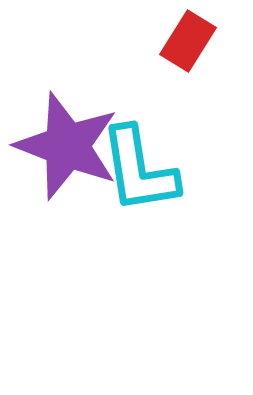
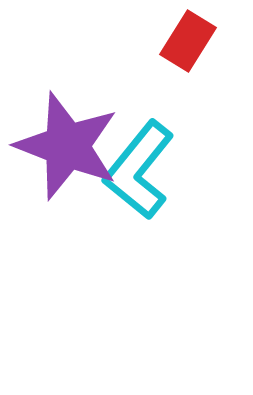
cyan L-shape: rotated 48 degrees clockwise
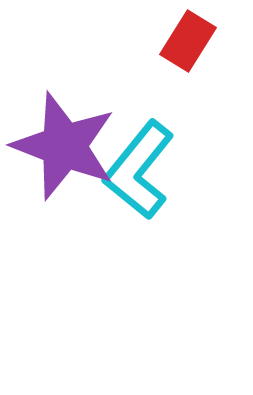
purple star: moved 3 px left
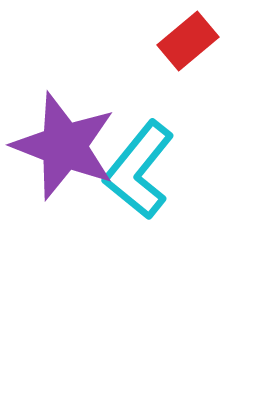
red rectangle: rotated 18 degrees clockwise
